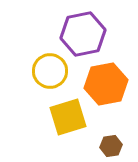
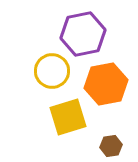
yellow circle: moved 2 px right
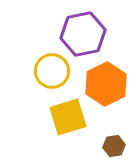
orange hexagon: rotated 15 degrees counterclockwise
brown hexagon: moved 3 px right
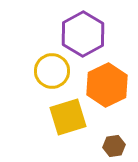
purple hexagon: rotated 18 degrees counterclockwise
orange hexagon: moved 1 px right, 1 px down
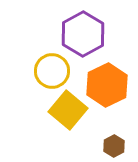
yellow square: moved 7 px up; rotated 33 degrees counterclockwise
brown hexagon: rotated 20 degrees counterclockwise
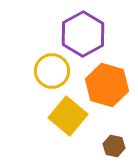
orange hexagon: rotated 18 degrees counterclockwise
yellow square: moved 6 px down
brown hexagon: rotated 20 degrees counterclockwise
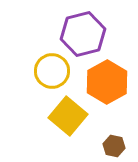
purple hexagon: rotated 15 degrees clockwise
orange hexagon: moved 3 px up; rotated 15 degrees clockwise
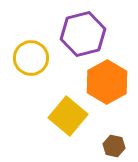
yellow circle: moved 21 px left, 13 px up
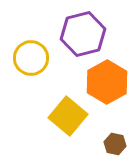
brown hexagon: moved 1 px right, 2 px up
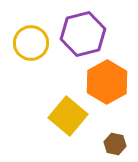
yellow circle: moved 15 px up
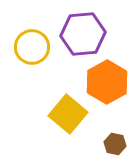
purple hexagon: rotated 9 degrees clockwise
yellow circle: moved 1 px right, 4 px down
yellow square: moved 2 px up
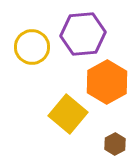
brown hexagon: rotated 20 degrees clockwise
